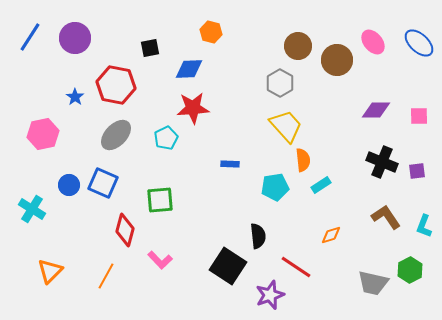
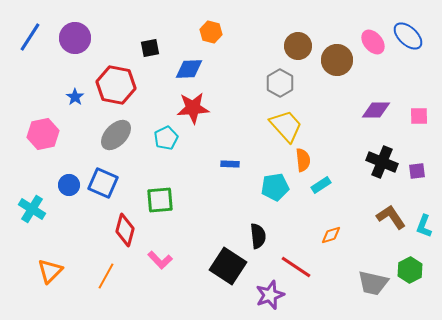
blue ellipse at (419, 43): moved 11 px left, 7 px up
brown L-shape at (386, 217): moved 5 px right
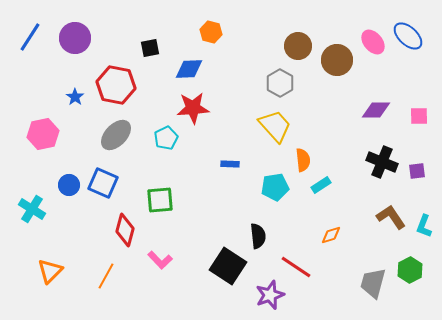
yellow trapezoid at (286, 126): moved 11 px left
gray trapezoid at (373, 283): rotated 92 degrees clockwise
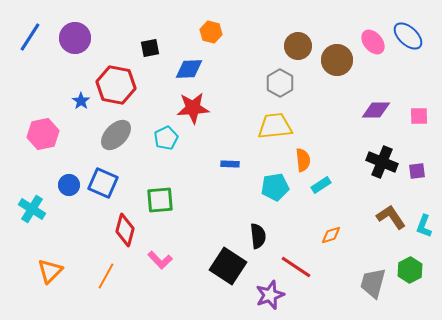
blue star at (75, 97): moved 6 px right, 4 px down
yellow trapezoid at (275, 126): rotated 54 degrees counterclockwise
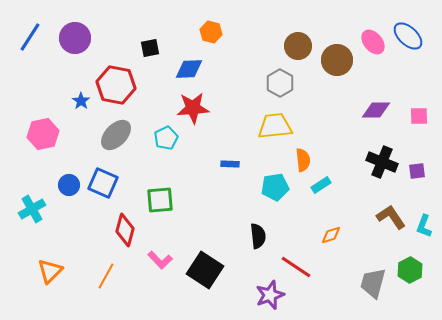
cyan cross at (32, 209): rotated 28 degrees clockwise
black square at (228, 266): moved 23 px left, 4 px down
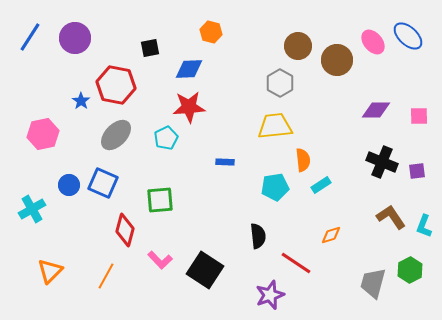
red star at (193, 108): moved 4 px left, 1 px up
blue rectangle at (230, 164): moved 5 px left, 2 px up
red line at (296, 267): moved 4 px up
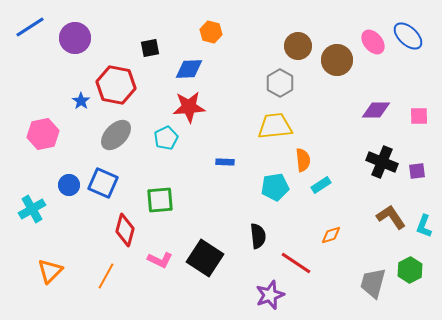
blue line at (30, 37): moved 10 px up; rotated 24 degrees clockwise
pink L-shape at (160, 260): rotated 20 degrees counterclockwise
black square at (205, 270): moved 12 px up
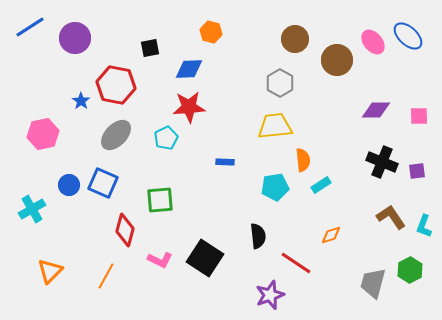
brown circle at (298, 46): moved 3 px left, 7 px up
